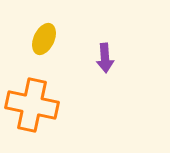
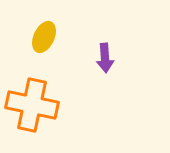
yellow ellipse: moved 2 px up
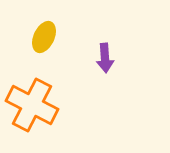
orange cross: rotated 15 degrees clockwise
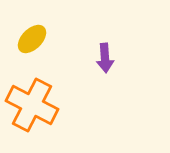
yellow ellipse: moved 12 px left, 2 px down; rotated 20 degrees clockwise
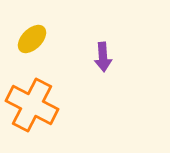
purple arrow: moved 2 px left, 1 px up
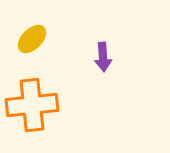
orange cross: rotated 33 degrees counterclockwise
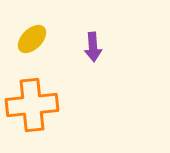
purple arrow: moved 10 px left, 10 px up
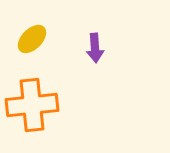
purple arrow: moved 2 px right, 1 px down
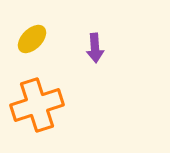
orange cross: moved 5 px right; rotated 12 degrees counterclockwise
